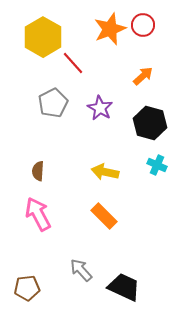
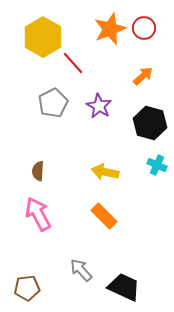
red circle: moved 1 px right, 3 px down
purple star: moved 1 px left, 2 px up
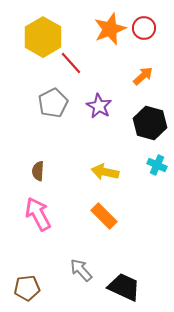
red line: moved 2 px left
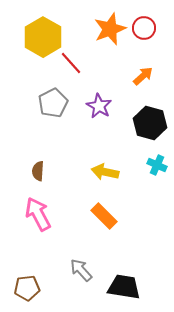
black trapezoid: rotated 16 degrees counterclockwise
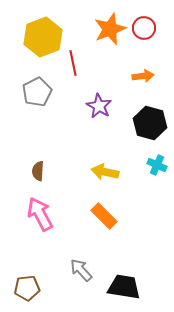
yellow hexagon: rotated 9 degrees clockwise
red line: moved 2 px right; rotated 30 degrees clockwise
orange arrow: rotated 35 degrees clockwise
gray pentagon: moved 16 px left, 11 px up
pink arrow: moved 2 px right
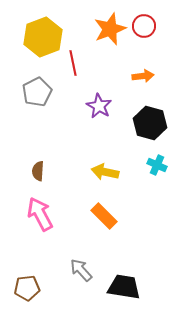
red circle: moved 2 px up
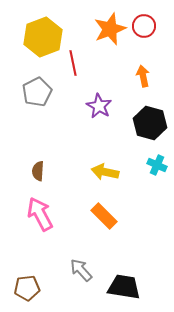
orange arrow: rotated 95 degrees counterclockwise
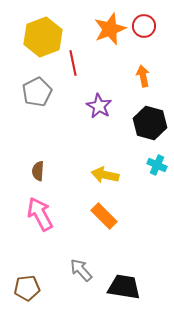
yellow arrow: moved 3 px down
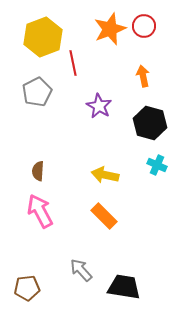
pink arrow: moved 3 px up
